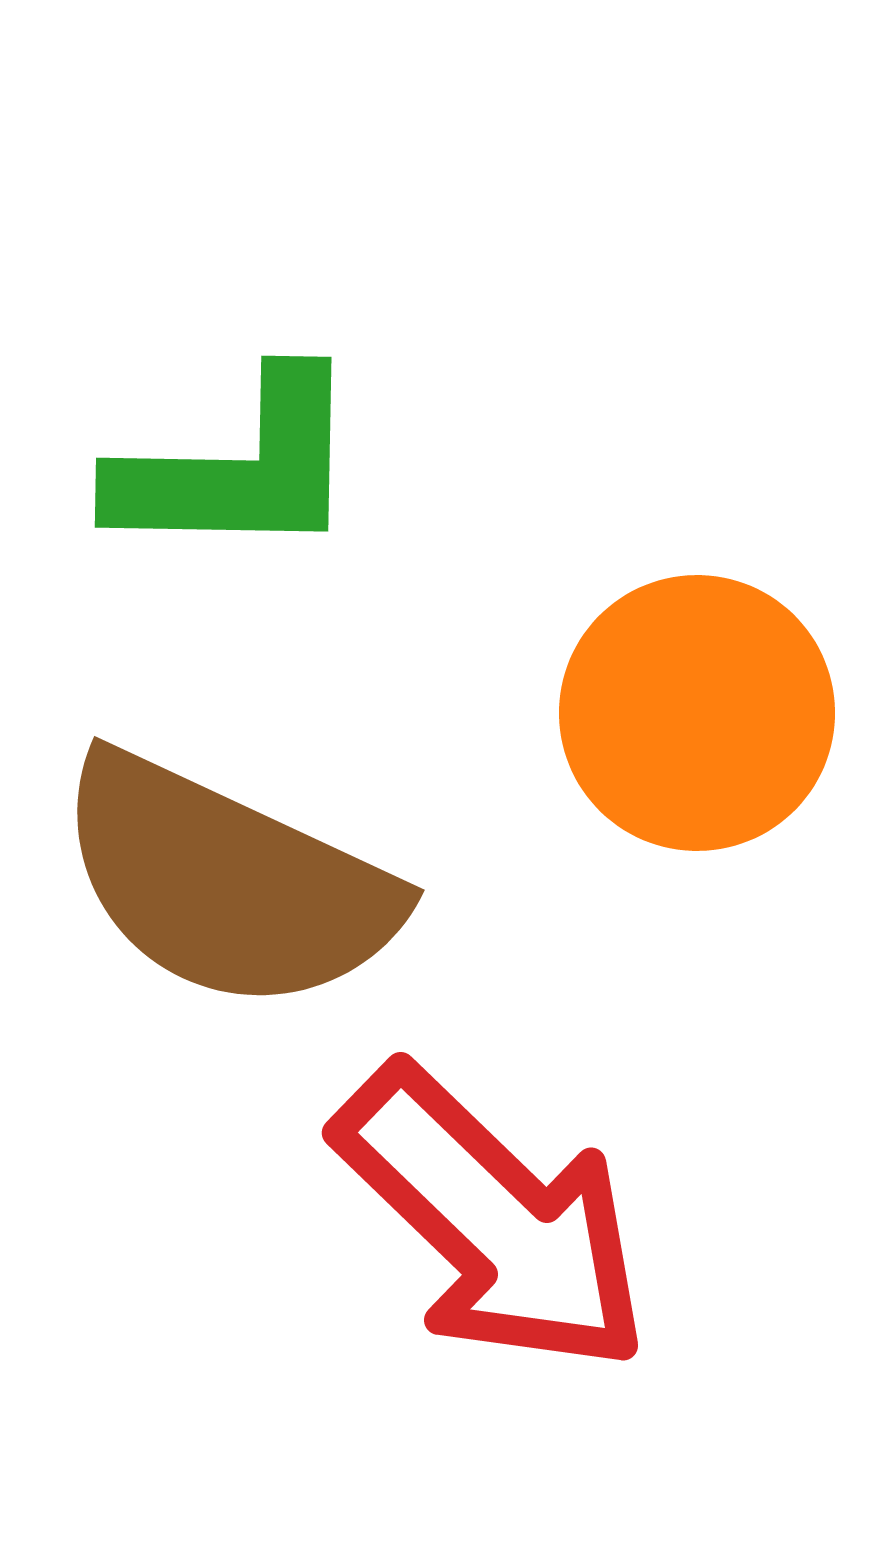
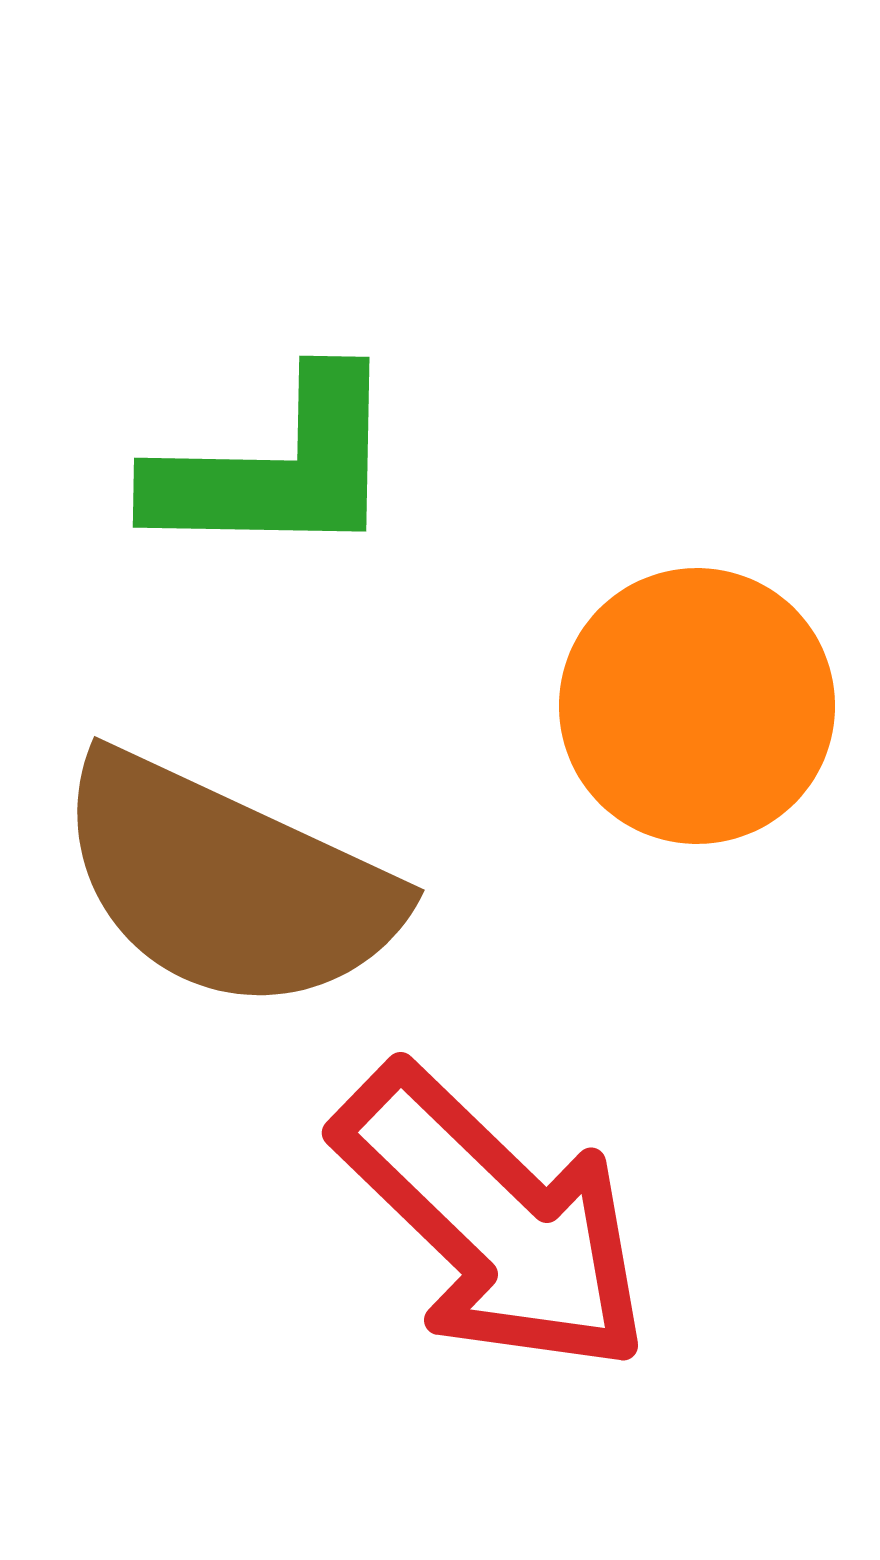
green L-shape: moved 38 px right
orange circle: moved 7 px up
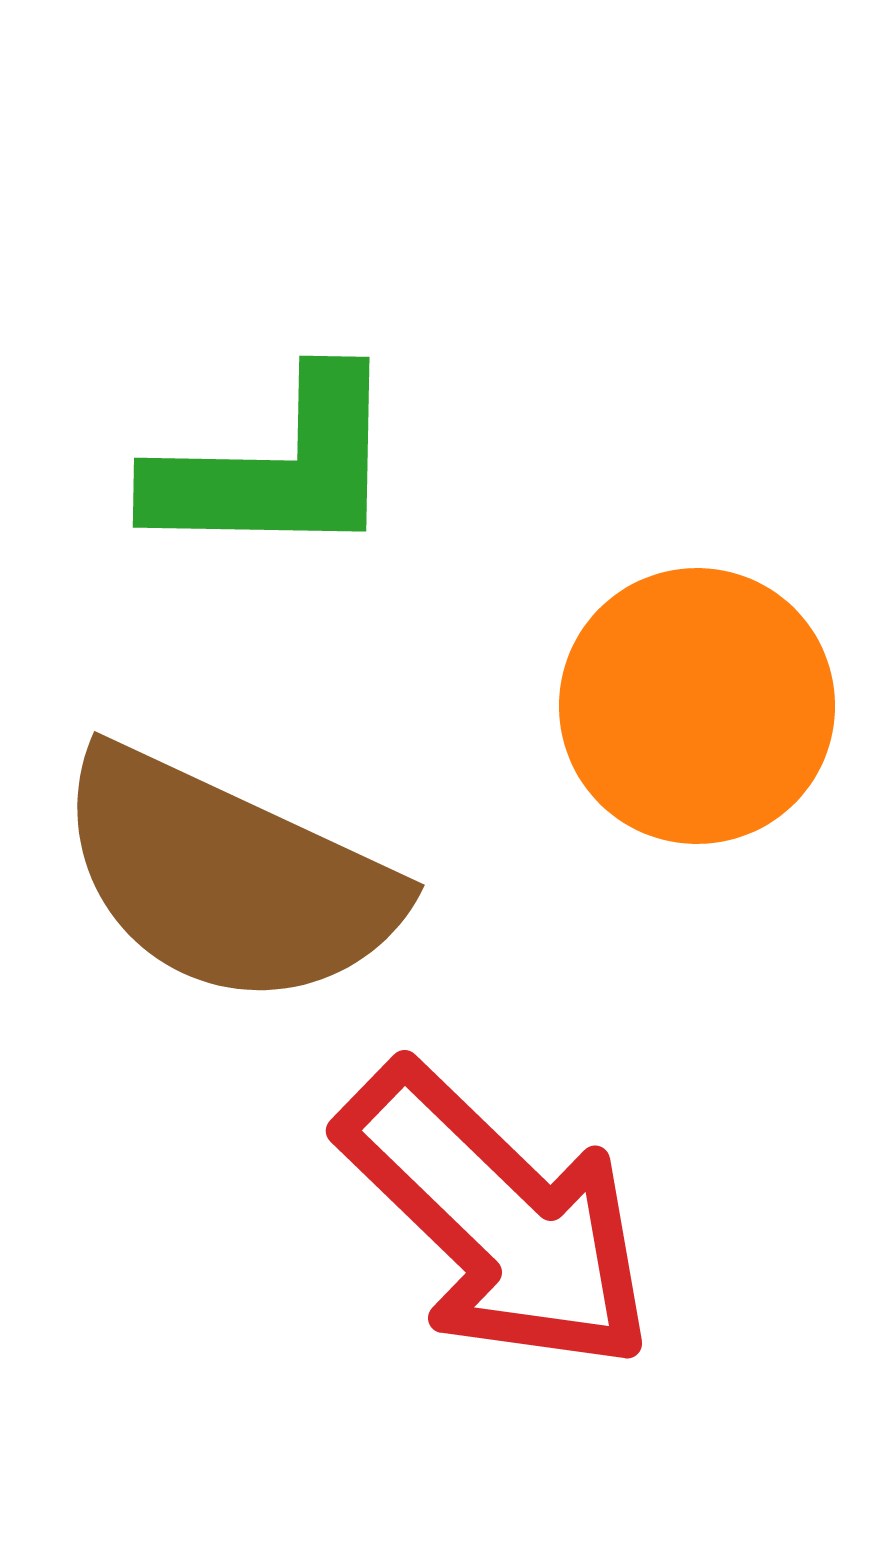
brown semicircle: moved 5 px up
red arrow: moved 4 px right, 2 px up
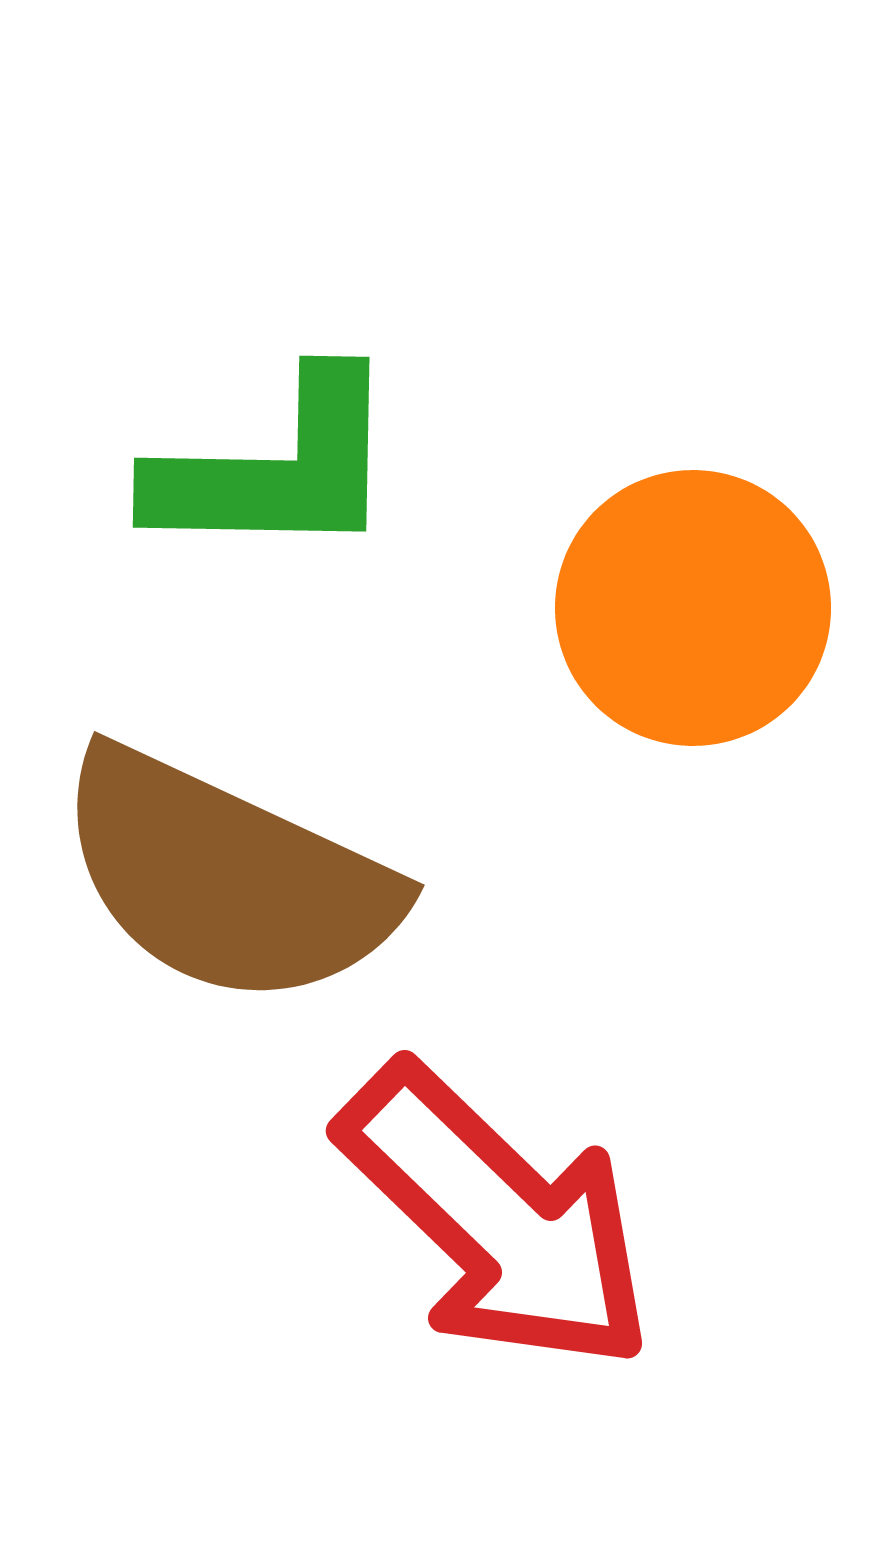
orange circle: moved 4 px left, 98 px up
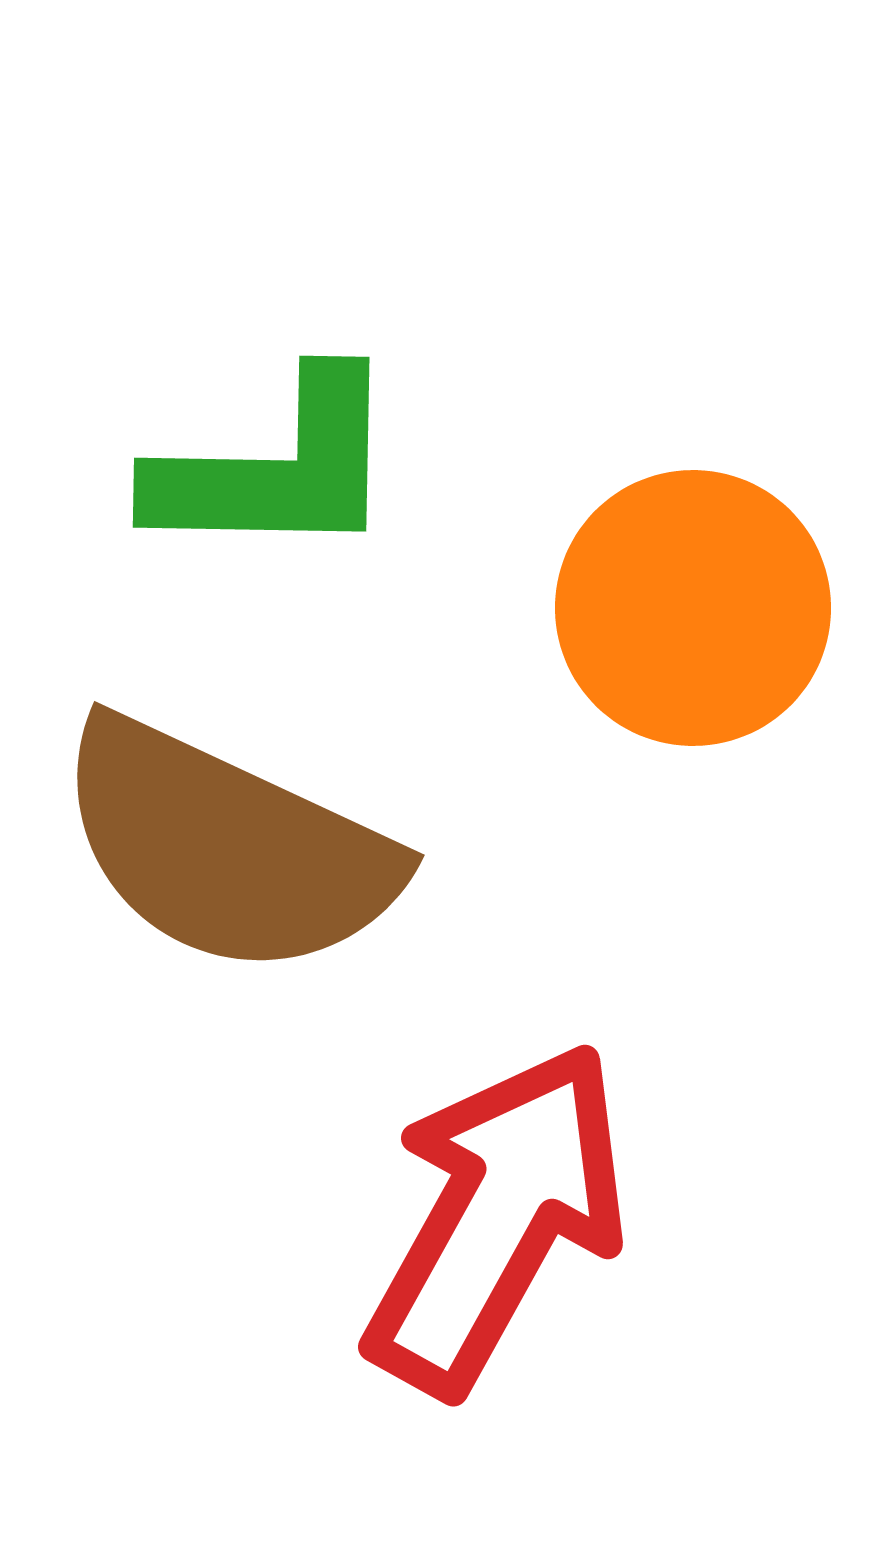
brown semicircle: moved 30 px up
red arrow: rotated 105 degrees counterclockwise
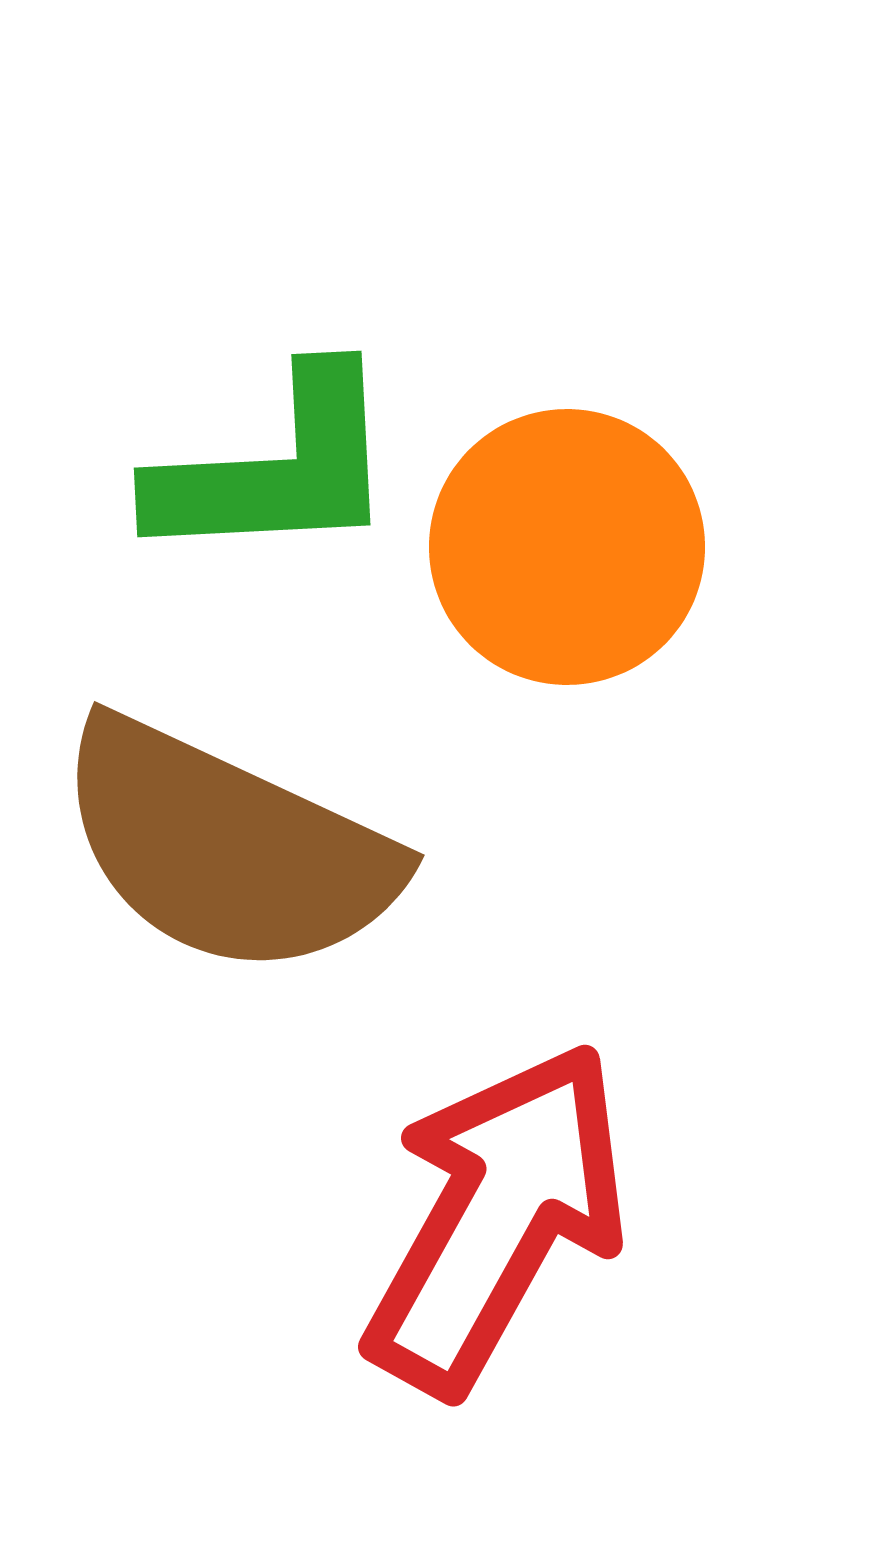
green L-shape: rotated 4 degrees counterclockwise
orange circle: moved 126 px left, 61 px up
